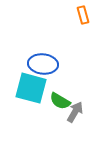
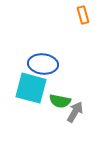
green semicircle: rotated 20 degrees counterclockwise
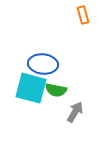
green semicircle: moved 4 px left, 11 px up
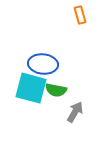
orange rectangle: moved 3 px left
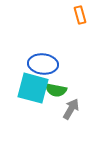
cyan square: moved 2 px right
gray arrow: moved 4 px left, 3 px up
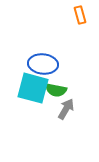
gray arrow: moved 5 px left
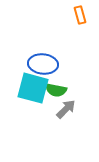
gray arrow: rotated 15 degrees clockwise
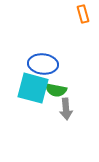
orange rectangle: moved 3 px right, 1 px up
gray arrow: rotated 130 degrees clockwise
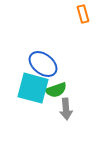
blue ellipse: rotated 32 degrees clockwise
green semicircle: rotated 30 degrees counterclockwise
